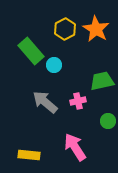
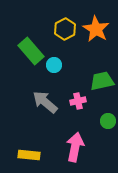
pink arrow: rotated 44 degrees clockwise
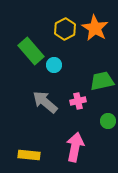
orange star: moved 1 px left, 1 px up
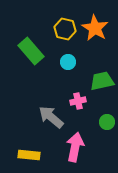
yellow hexagon: rotated 20 degrees counterclockwise
cyan circle: moved 14 px right, 3 px up
gray arrow: moved 6 px right, 15 px down
green circle: moved 1 px left, 1 px down
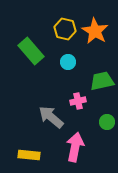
orange star: moved 3 px down
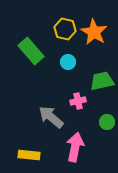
orange star: moved 1 px left, 1 px down
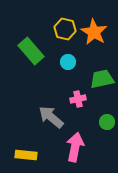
green trapezoid: moved 2 px up
pink cross: moved 2 px up
yellow rectangle: moved 3 px left
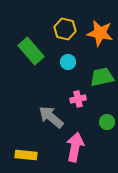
orange star: moved 6 px right, 1 px down; rotated 20 degrees counterclockwise
green trapezoid: moved 2 px up
